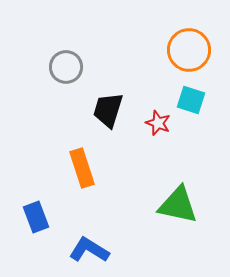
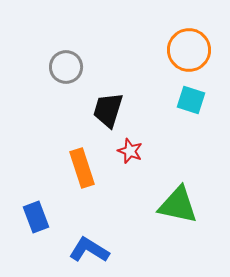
red star: moved 28 px left, 28 px down
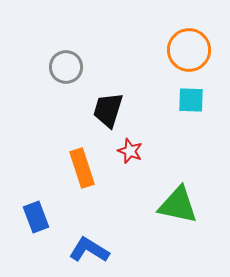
cyan square: rotated 16 degrees counterclockwise
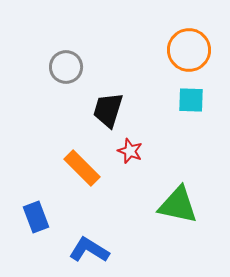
orange rectangle: rotated 27 degrees counterclockwise
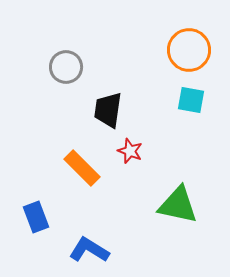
cyan square: rotated 8 degrees clockwise
black trapezoid: rotated 9 degrees counterclockwise
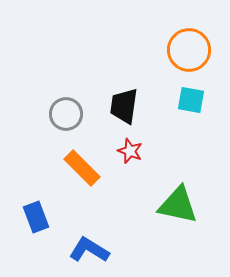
gray circle: moved 47 px down
black trapezoid: moved 16 px right, 4 px up
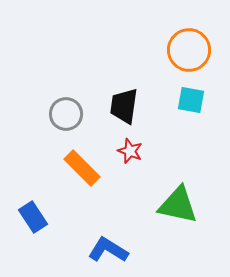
blue rectangle: moved 3 px left; rotated 12 degrees counterclockwise
blue L-shape: moved 19 px right
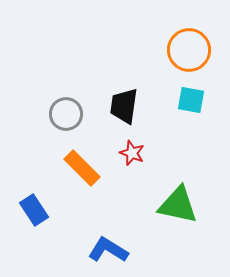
red star: moved 2 px right, 2 px down
blue rectangle: moved 1 px right, 7 px up
